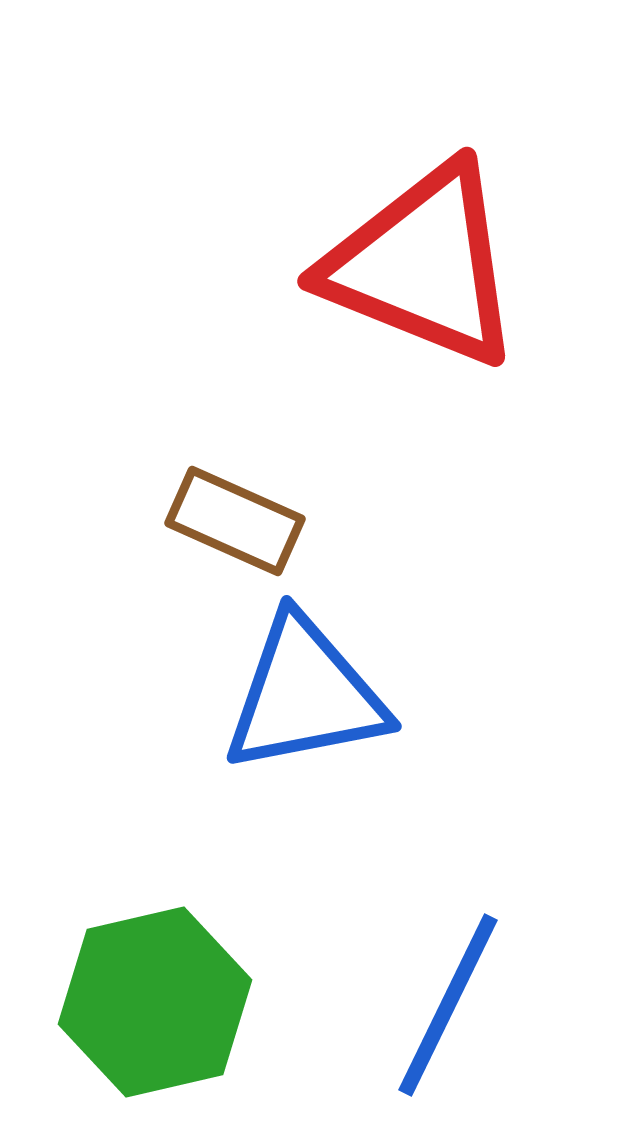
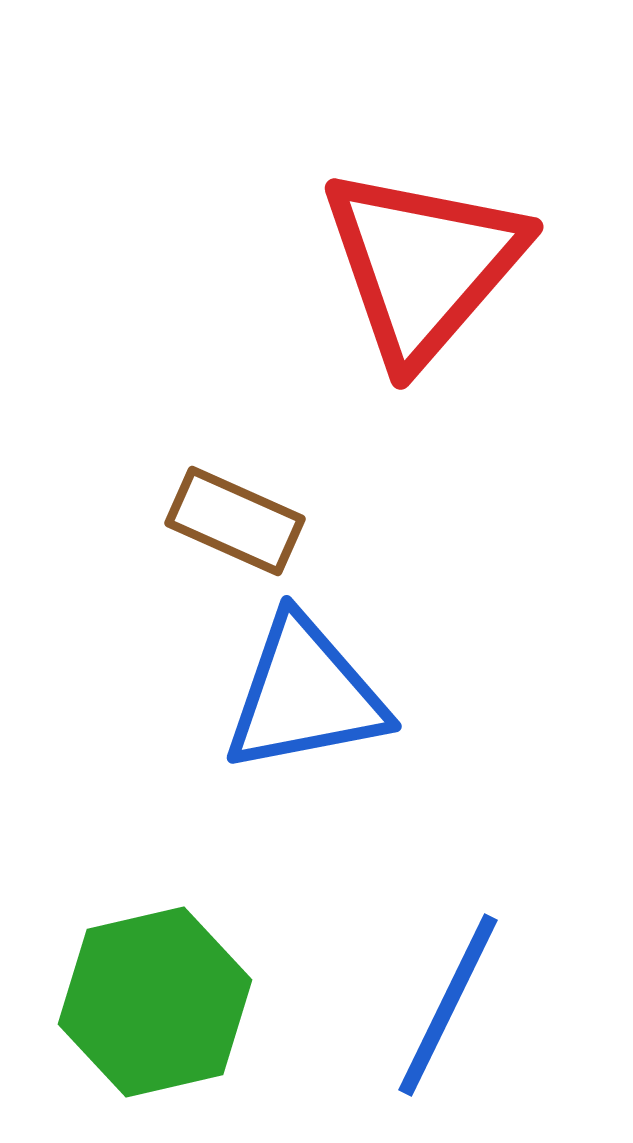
red triangle: rotated 49 degrees clockwise
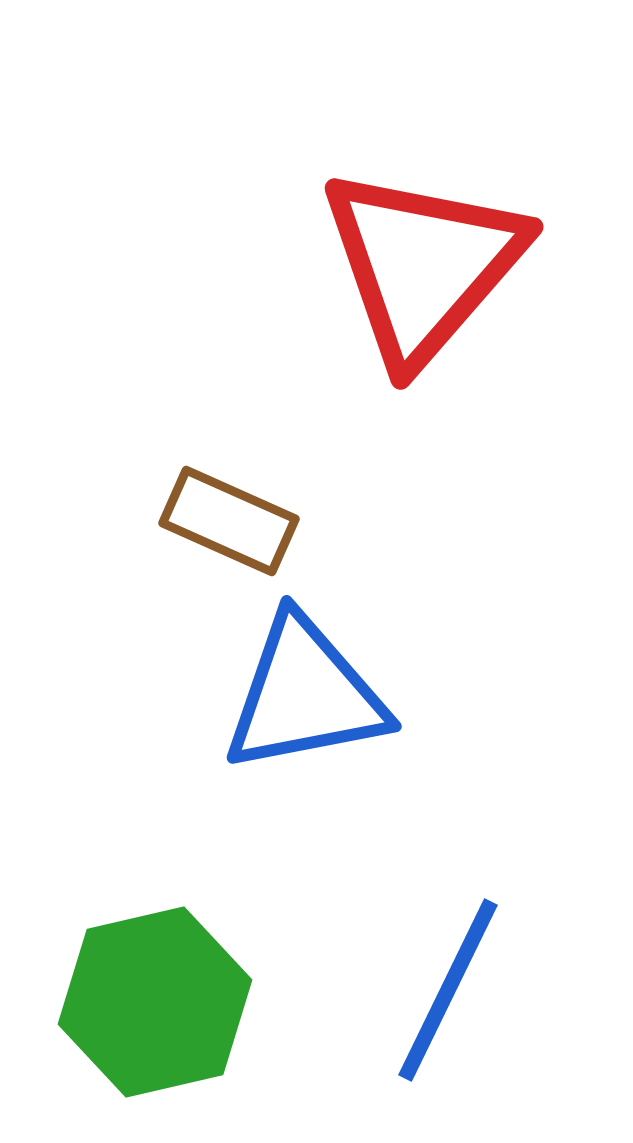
brown rectangle: moved 6 px left
blue line: moved 15 px up
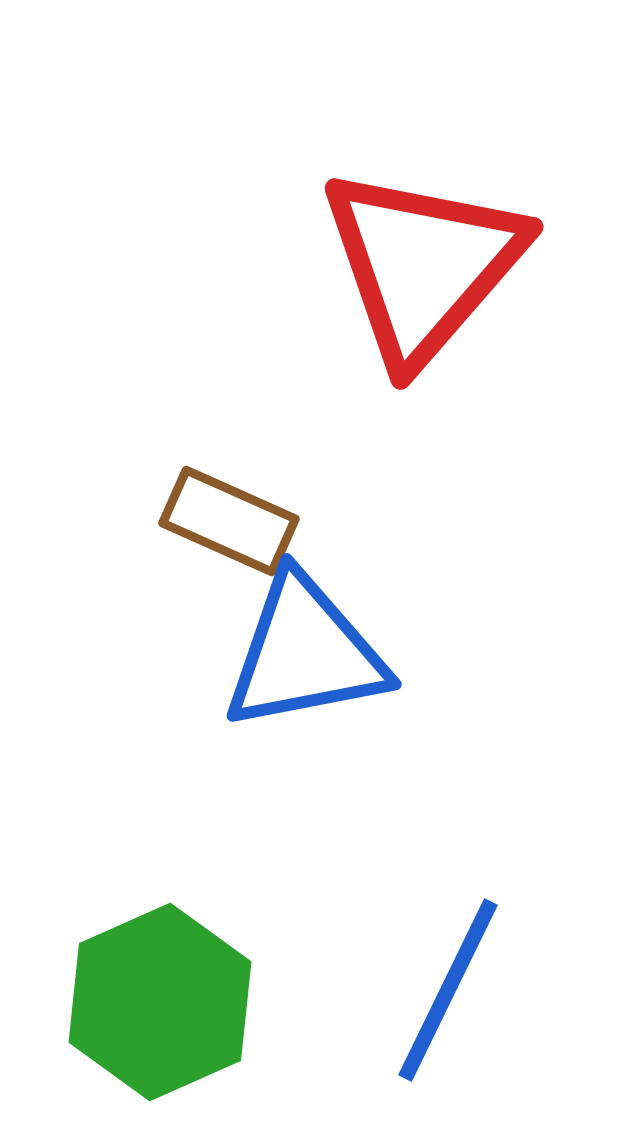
blue triangle: moved 42 px up
green hexagon: moved 5 px right; rotated 11 degrees counterclockwise
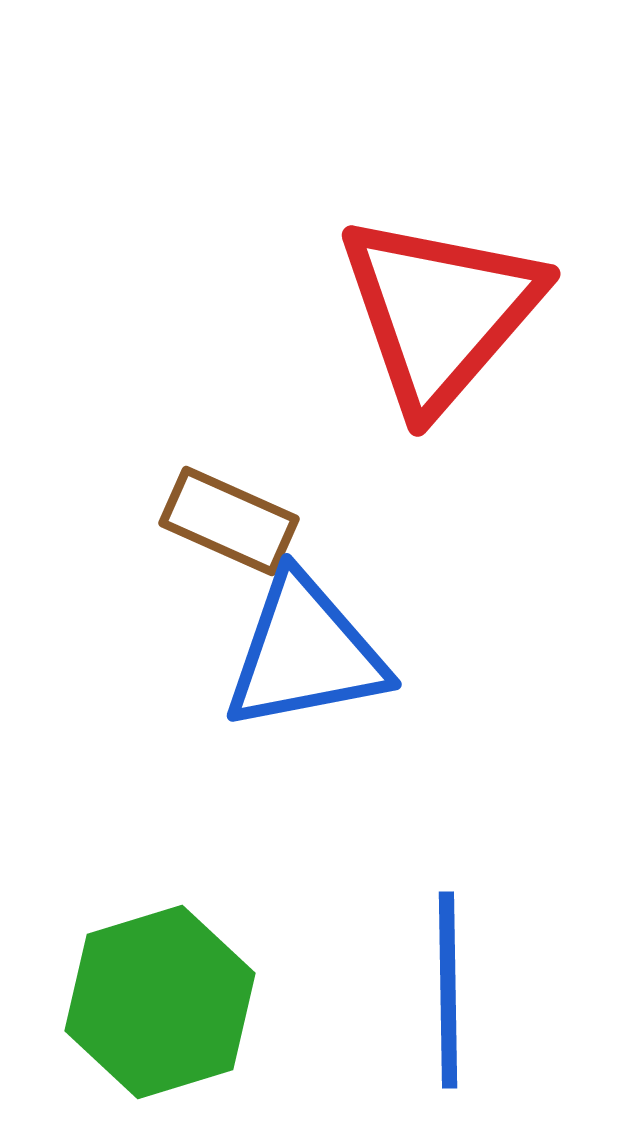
red triangle: moved 17 px right, 47 px down
blue line: rotated 27 degrees counterclockwise
green hexagon: rotated 7 degrees clockwise
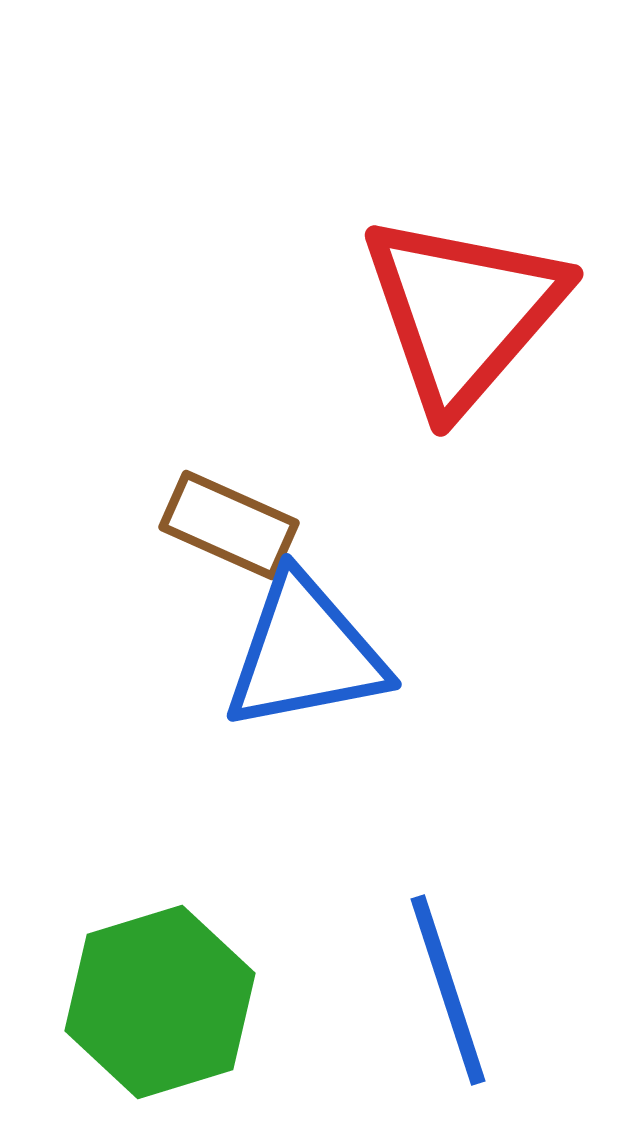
red triangle: moved 23 px right
brown rectangle: moved 4 px down
blue line: rotated 17 degrees counterclockwise
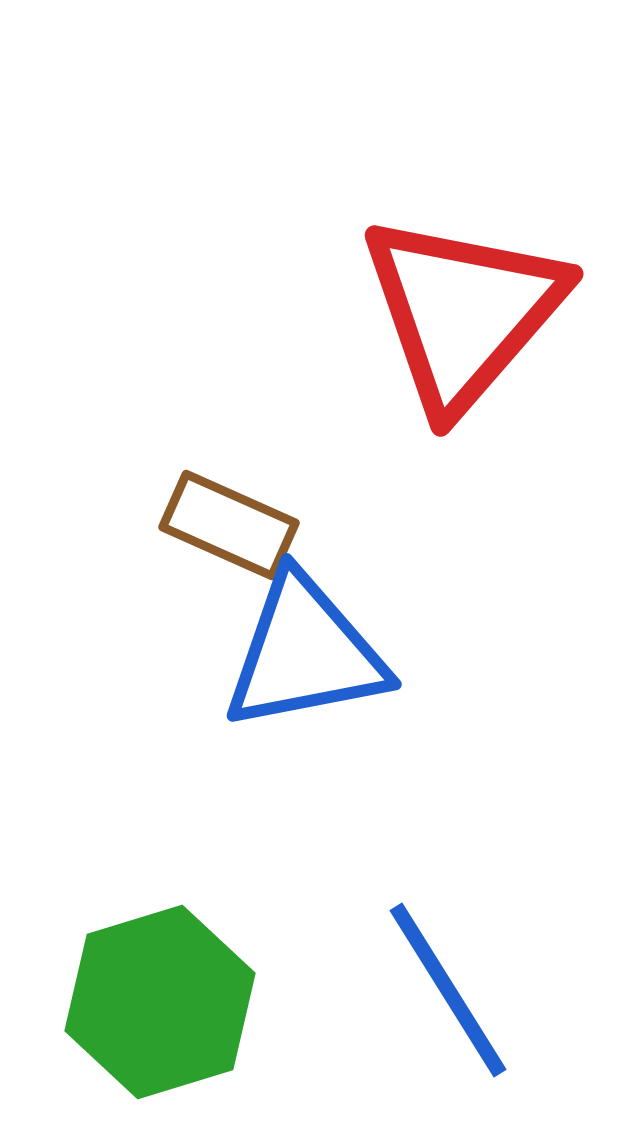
blue line: rotated 14 degrees counterclockwise
